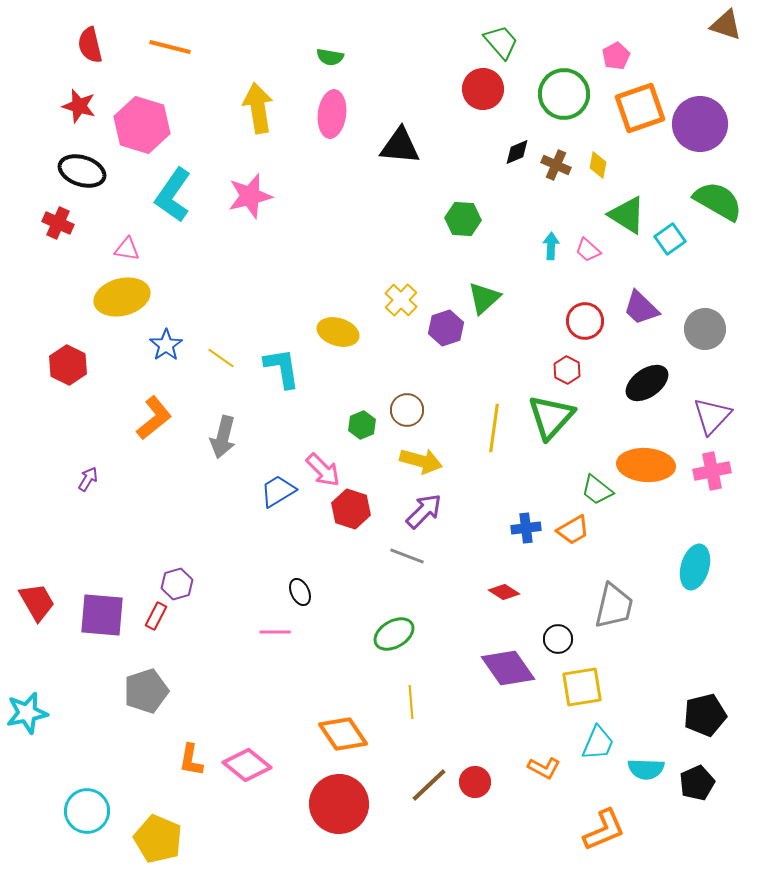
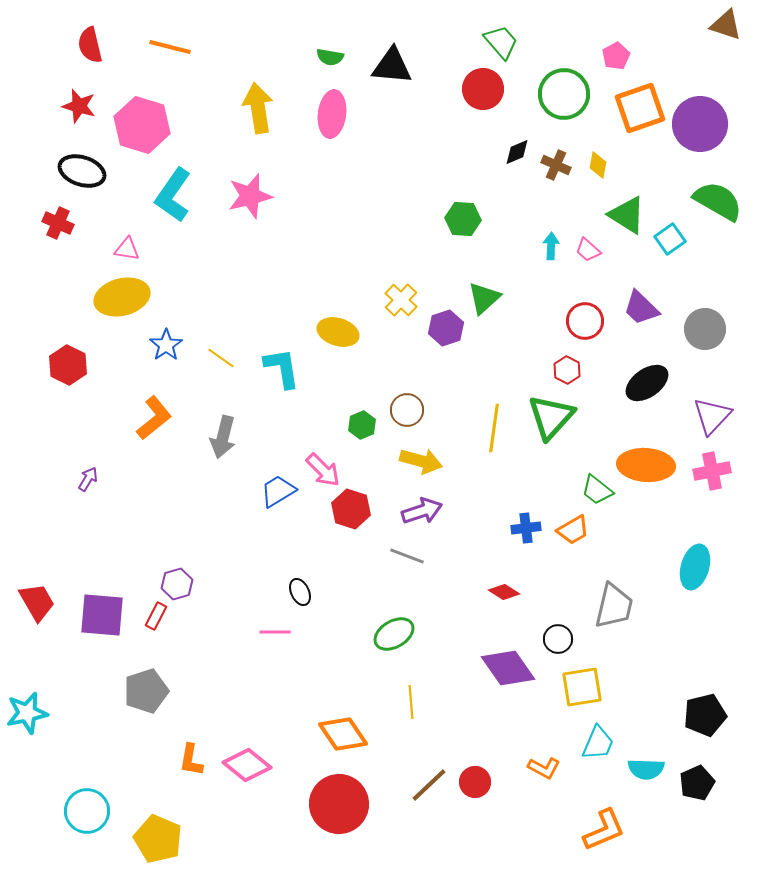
black triangle at (400, 146): moved 8 px left, 80 px up
purple arrow at (424, 511): moved 2 px left; rotated 27 degrees clockwise
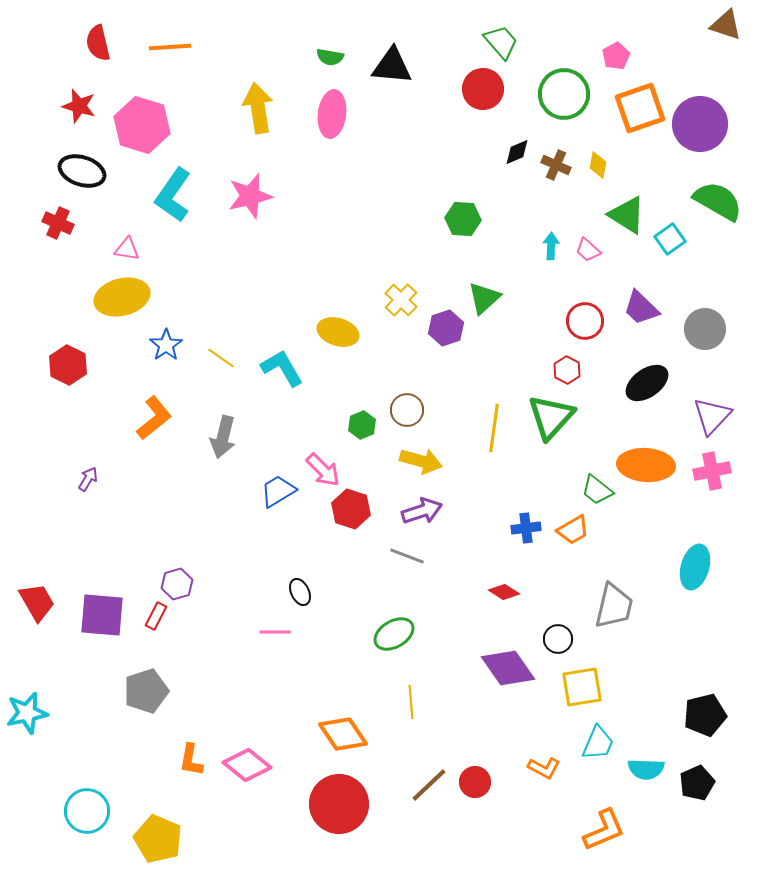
red semicircle at (90, 45): moved 8 px right, 2 px up
orange line at (170, 47): rotated 18 degrees counterclockwise
cyan L-shape at (282, 368): rotated 21 degrees counterclockwise
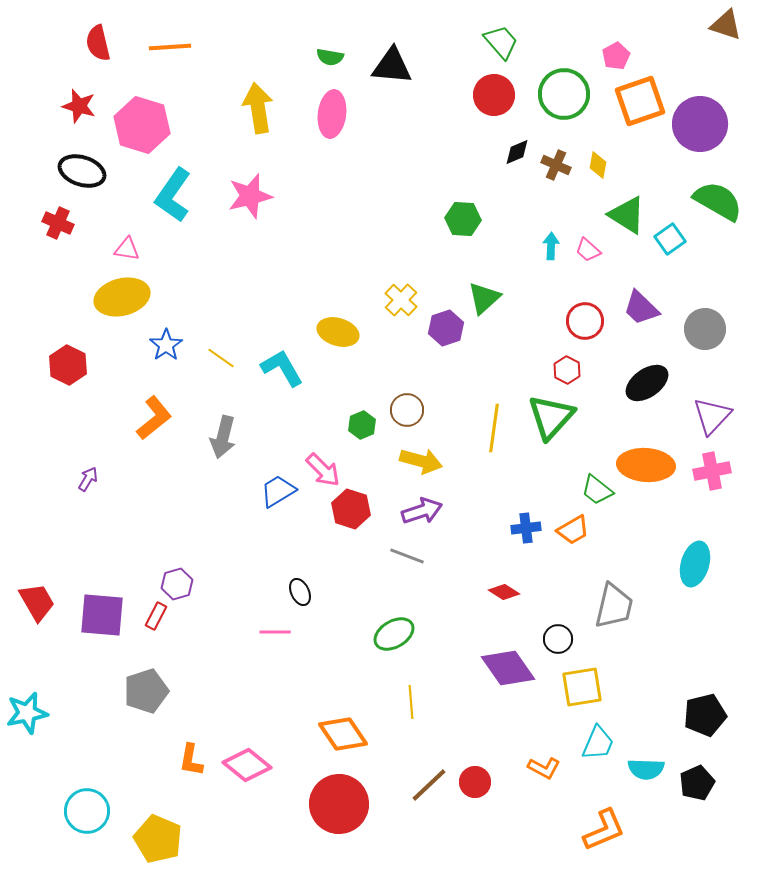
red circle at (483, 89): moved 11 px right, 6 px down
orange square at (640, 108): moved 7 px up
cyan ellipse at (695, 567): moved 3 px up
